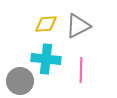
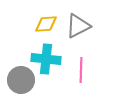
gray circle: moved 1 px right, 1 px up
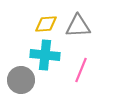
gray triangle: rotated 24 degrees clockwise
cyan cross: moved 1 px left, 4 px up
pink line: rotated 20 degrees clockwise
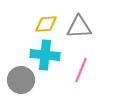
gray triangle: moved 1 px right, 1 px down
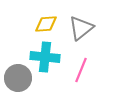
gray triangle: moved 2 px right, 1 px down; rotated 36 degrees counterclockwise
cyan cross: moved 2 px down
gray circle: moved 3 px left, 2 px up
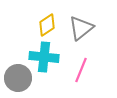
yellow diamond: moved 1 px right, 1 px down; rotated 30 degrees counterclockwise
cyan cross: moved 1 px left
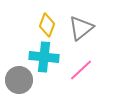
yellow diamond: rotated 35 degrees counterclockwise
pink line: rotated 25 degrees clockwise
gray circle: moved 1 px right, 2 px down
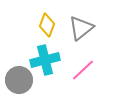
cyan cross: moved 1 px right, 3 px down; rotated 20 degrees counterclockwise
pink line: moved 2 px right
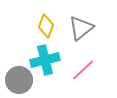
yellow diamond: moved 1 px left, 1 px down
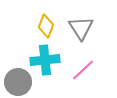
gray triangle: rotated 24 degrees counterclockwise
cyan cross: rotated 8 degrees clockwise
gray circle: moved 1 px left, 2 px down
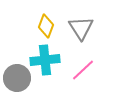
gray circle: moved 1 px left, 4 px up
